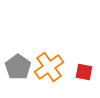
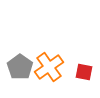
gray pentagon: moved 2 px right
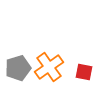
gray pentagon: moved 2 px left, 1 px down; rotated 20 degrees clockwise
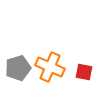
orange cross: moved 1 px right; rotated 32 degrees counterclockwise
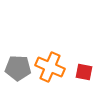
gray pentagon: rotated 20 degrees clockwise
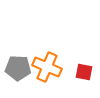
orange cross: moved 3 px left
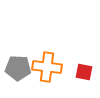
orange cross: rotated 16 degrees counterclockwise
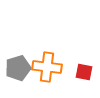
gray pentagon: rotated 20 degrees counterclockwise
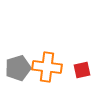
red square: moved 2 px left, 2 px up; rotated 24 degrees counterclockwise
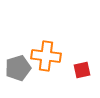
orange cross: moved 1 px left, 11 px up
